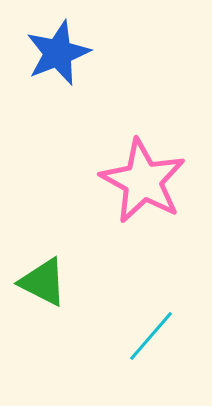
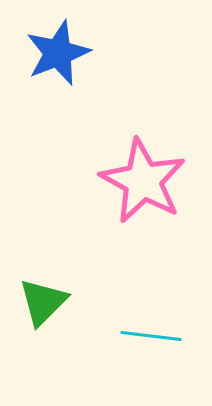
green triangle: moved 20 px down; rotated 48 degrees clockwise
cyan line: rotated 56 degrees clockwise
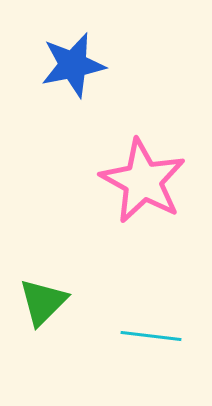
blue star: moved 15 px right, 12 px down; rotated 10 degrees clockwise
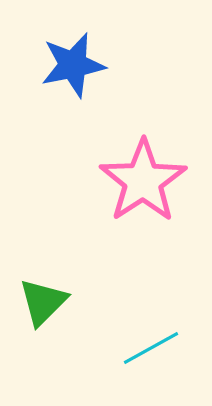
pink star: rotated 10 degrees clockwise
cyan line: moved 12 px down; rotated 36 degrees counterclockwise
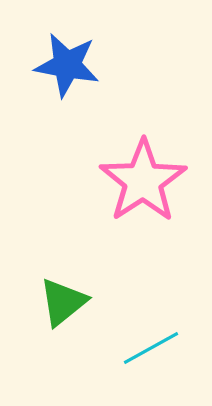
blue star: moved 6 px left; rotated 22 degrees clockwise
green triangle: moved 20 px right; rotated 6 degrees clockwise
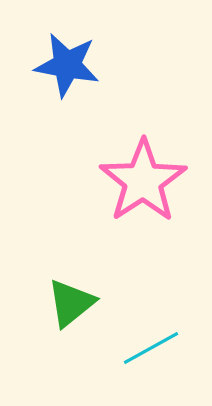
green triangle: moved 8 px right, 1 px down
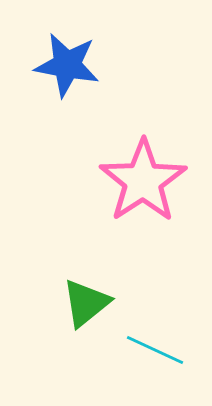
green triangle: moved 15 px right
cyan line: moved 4 px right, 2 px down; rotated 54 degrees clockwise
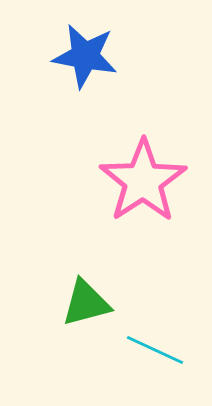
blue star: moved 18 px right, 9 px up
green triangle: rotated 24 degrees clockwise
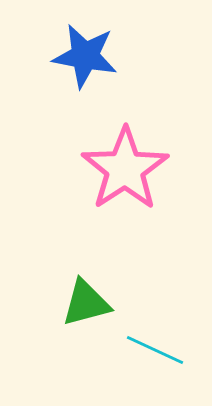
pink star: moved 18 px left, 12 px up
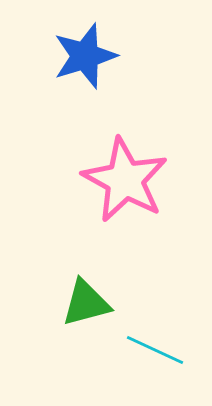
blue star: rotated 28 degrees counterclockwise
pink star: moved 11 px down; rotated 10 degrees counterclockwise
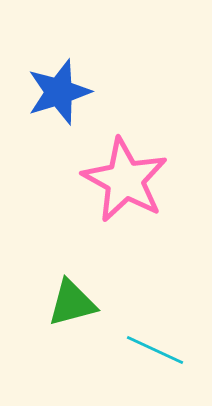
blue star: moved 26 px left, 36 px down
green triangle: moved 14 px left
